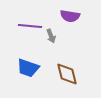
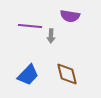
gray arrow: rotated 24 degrees clockwise
blue trapezoid: moved 7 px down; rotated 65 degrees counterclockwise
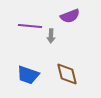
purple semicircle: rotated 30 degrees counterclockwise
blue trapezoid: rotated 65 degrees clockwise
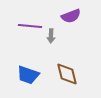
purple semicircle: moved 1 px right
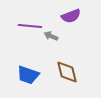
gray arrow: rotated 112 degrees clockwise
brown diamond: moved 2 px up
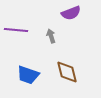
purple semicircle: moved 3 px up
purple line: moved 14 px left, 4 px down
gray arrow: rotated 48 degrees clockwise
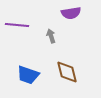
purple semicircle: rotated 12 degrees clockwise
purple line: moved 1 px right, 5 px up
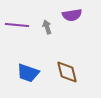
purple semicircle: moved 1 px right, 2 px down
gray arrow: moved 4 px left, 9 px up
blue trapezoid: moved 2 px up
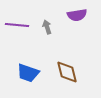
purple semicircle: moved 5 px right
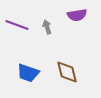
purple line: rotated 15 degrees clockwise
